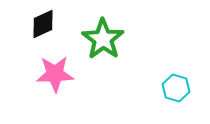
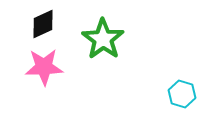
pink star: moved 11 px left, 7 px up
cyan hexagon: moved 6 px right, 6 px down
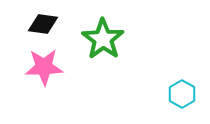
black diamond: rotated 32 degrees clockwise
cyan hexagon: rotated 12 degrees clockwise
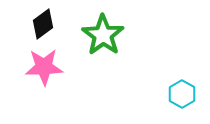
black diamond: rotated 44 degrees counterclockwise
green star: moved 4 px up
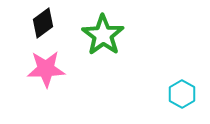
black diamond: moved 1 px up
pink star: moved 2 px right, 2 px down
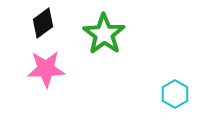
green star: moved 1 px right, 1 px up
cyan hexagon: moved 7 px left
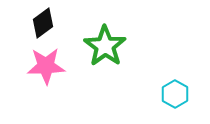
green star: moved 1 px right, 12 px down
pink star: moved 3 px up
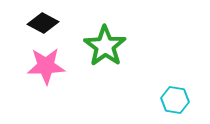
black diamond: rotated 64 degrees clockwise
cyan hexagon: moved 6 px down; rotated 20 degrees counterclockwise
